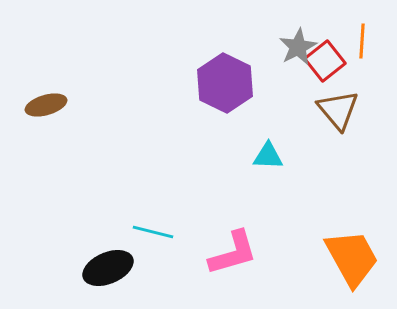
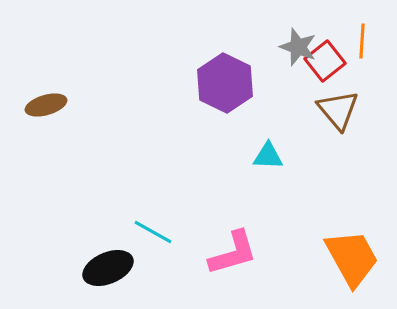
gray star: rotated 24 degrees counterclockwise
cyan line: rotated 15 degrees clockwise
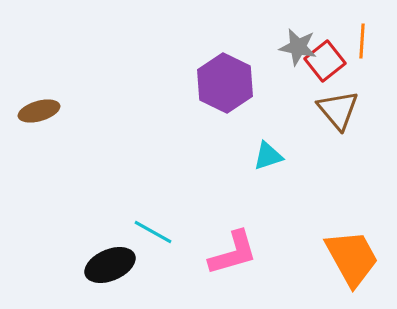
gray star: rotated 9 degrees counterclockwise
brown ellipse: moved 7 px left, 6 px down
cyan triangle: rotated 20 degrees counterclockwise
black ellipse: moved 2 px right, 3 px up
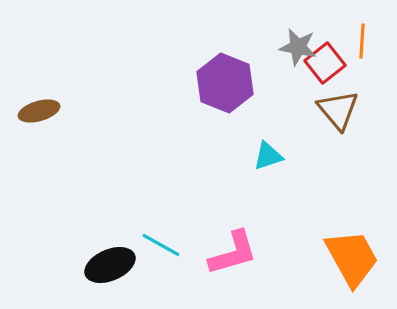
red square: moved 2 px down
purple hexagon: rotated 4 degrees counterclockwise
cyan line: moved 8 px right, 13 px down
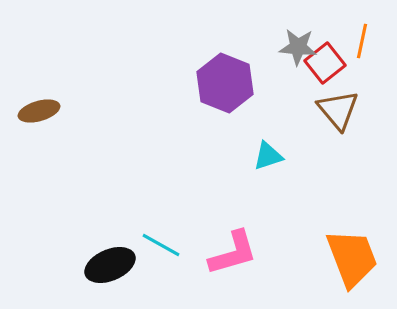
orange line: rotated 8 degrees clockwise
gray star: rotated 6 degrees counterclockwise
orange trapezoid: rotated 8 degrees clockwise
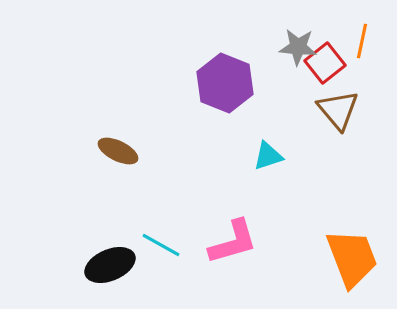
brown ellipse: moved 79 px right, 40 px down; rotated 42 degrees clockwise
pink L-shape: moved 11 px up
